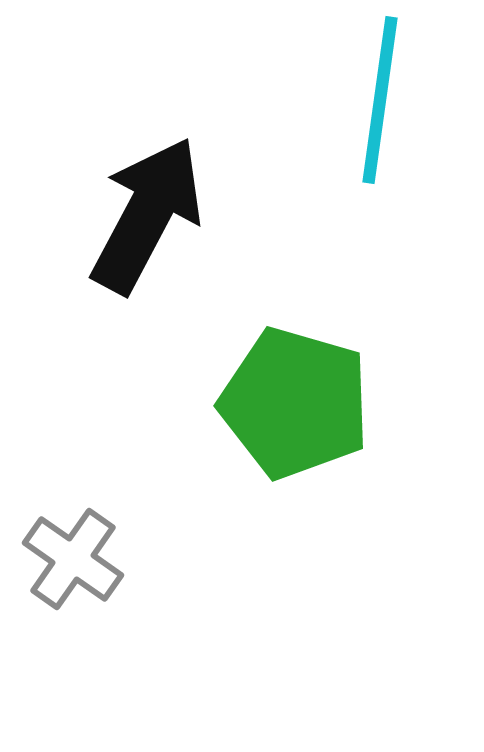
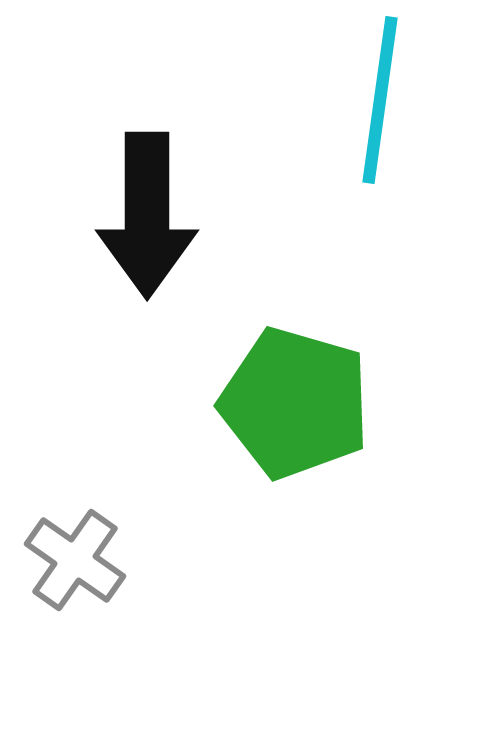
black arrow: rotated 152 degrees clockwise
gray cross: moved 2 px right, 1 px down
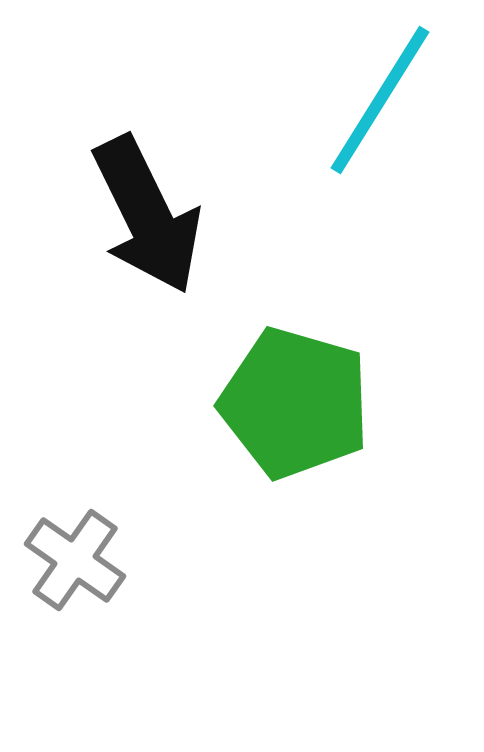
cyan line: rotated 24 degrees clockwise
black arrow: rotated 26 degrees counterclockwise
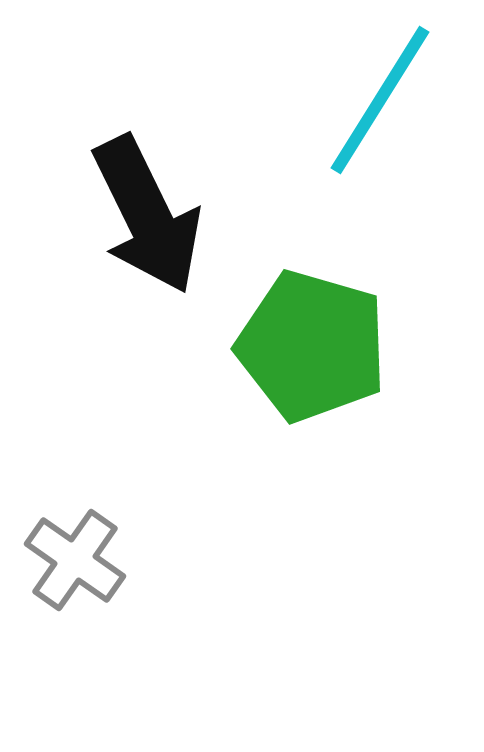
green pentagon: moved 17 px right, 57 px up
